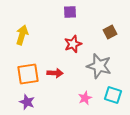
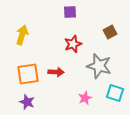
red arrow: moved 1 px right, 1 px up
cyan square: moved 2 px right, 2 px up
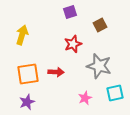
purple square: rotated 16 degrees counterclockwise
brown square: moved 10 px left, 7 px up
cyan square: rotated 30 degrees counterclockwise
purple star: rotated 28 degrees clockwise
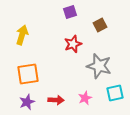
red arrow: moved 28 px down
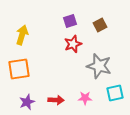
purple square: moved 9 px down
orange square: moved 9 px left, 5 px up
pink star: rotated 24 degrees clockwise
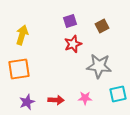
brown square: moved 2 px right, 1 px down
gray star: rotated 10 degrees counterclockwise
cyan square: moved 3 px right, 1 px down
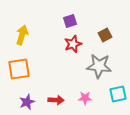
brown square: moved 3 px right, 9 px down
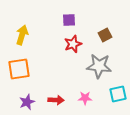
purple square: moved 1 px left, 1 px up; rotated 16 degrees clockwise
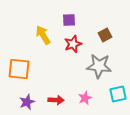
yellow arrow: moved 21 px right; rotated 48 degrees counterclockwise
orange square: rotated 15 degrees clockwise
pink star: rotated 24 degrees counterclockwise
